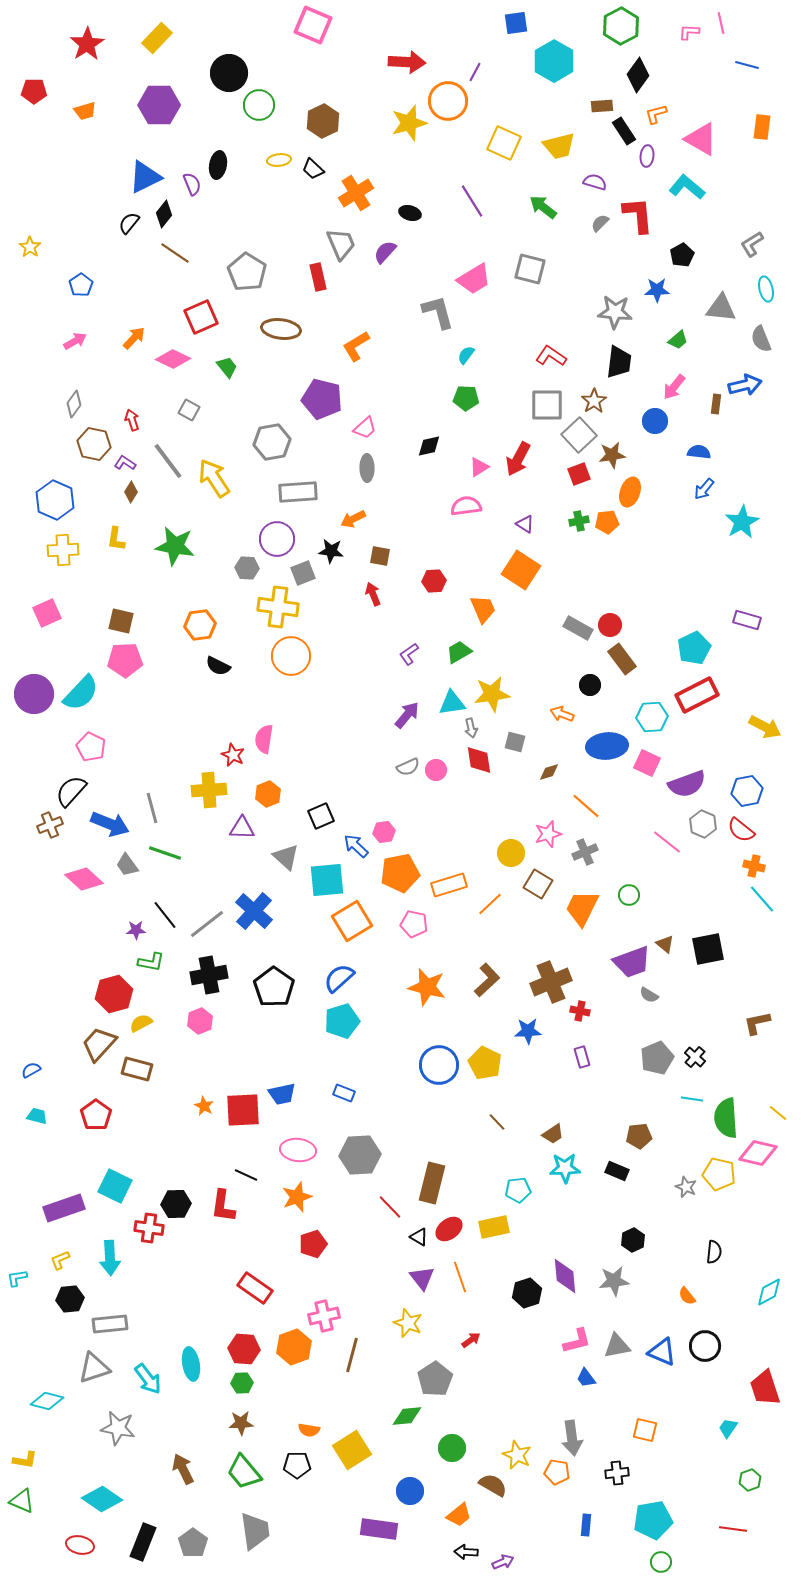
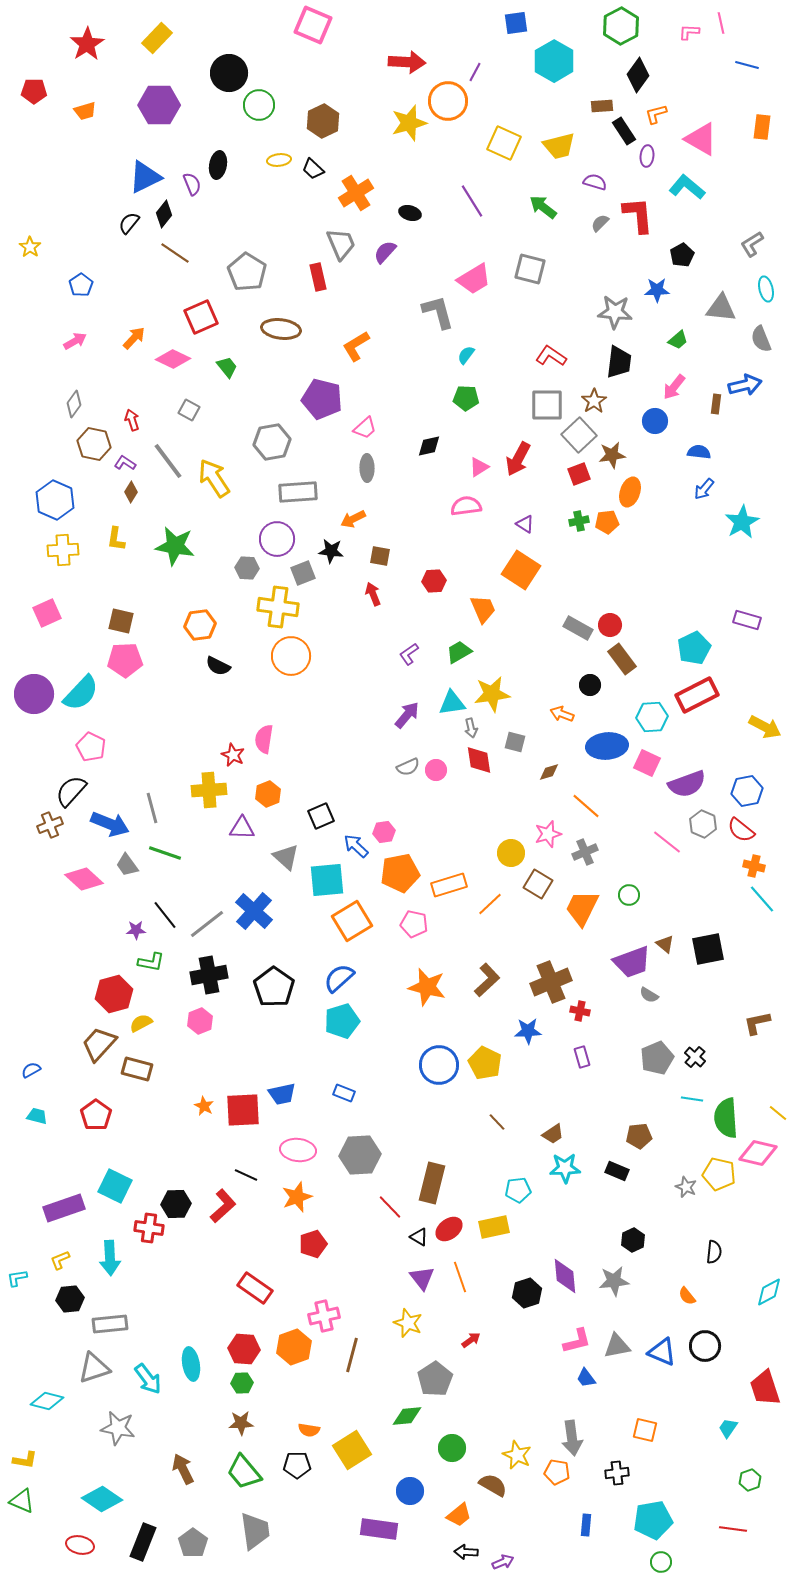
red L-shape at (223, 1206): rotated 140 degrees counterclockwise
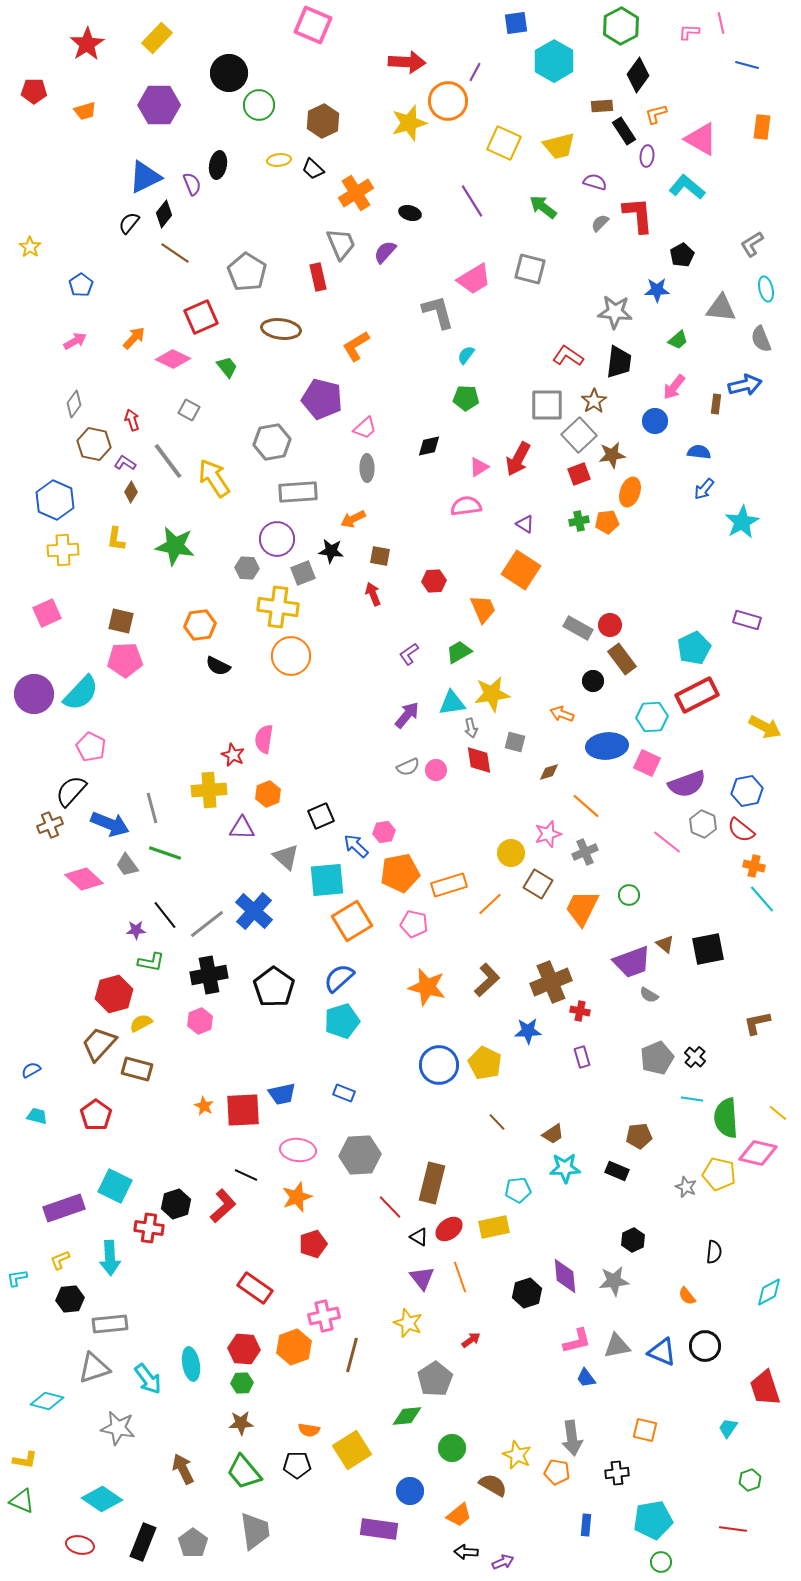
red L-shape at (551, 356): moved 17 px right
black circle at (590, 685): moved 3 px right, 4 px up
black hexagon at (176, 1204): rotated 16 degrees counterclockwise
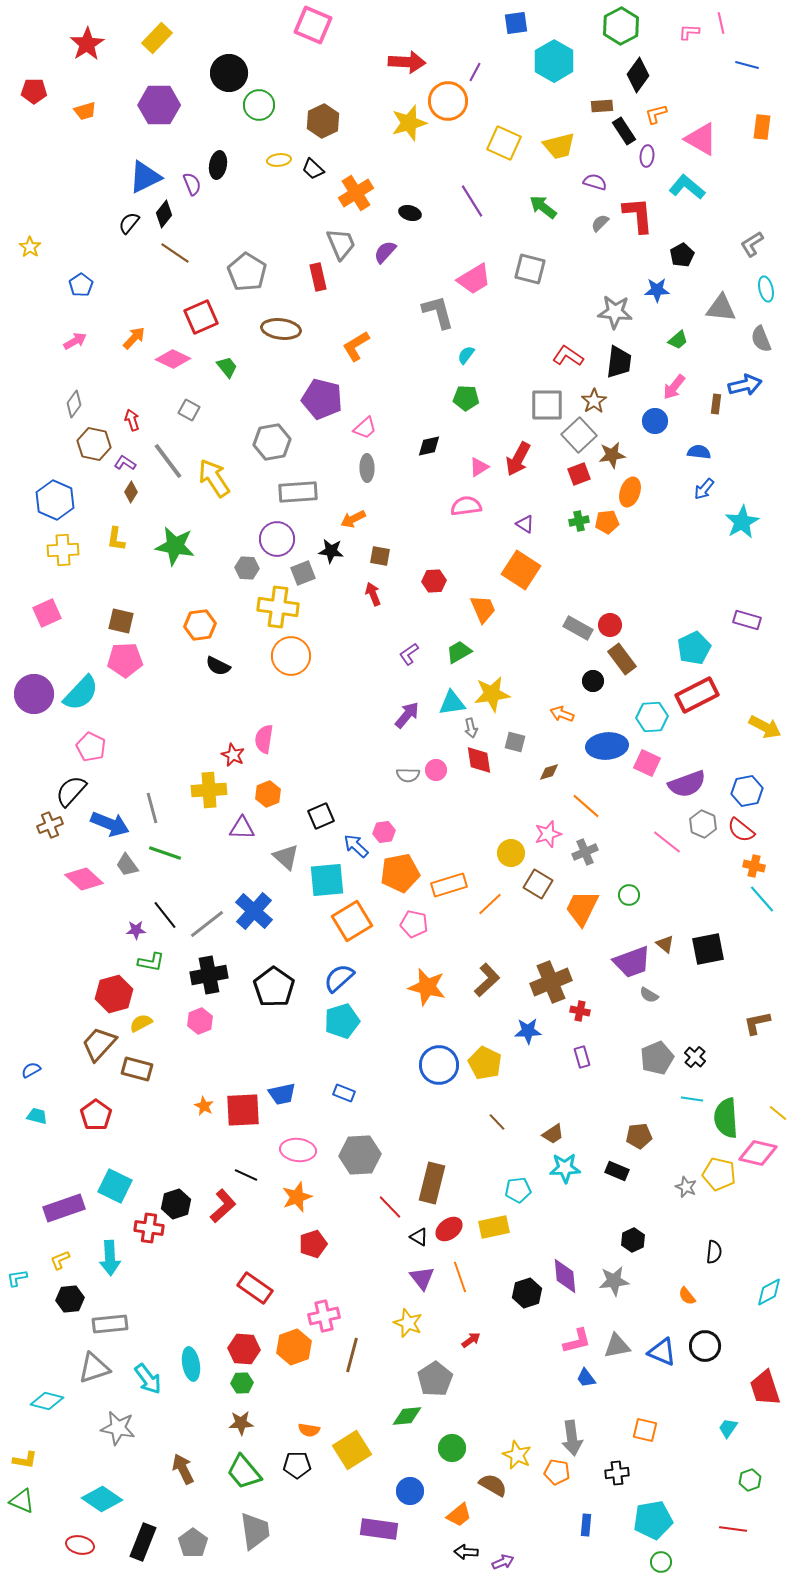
gray semicircle at (408, 767): moved 8 px down; rotated 25 degrees clockwise
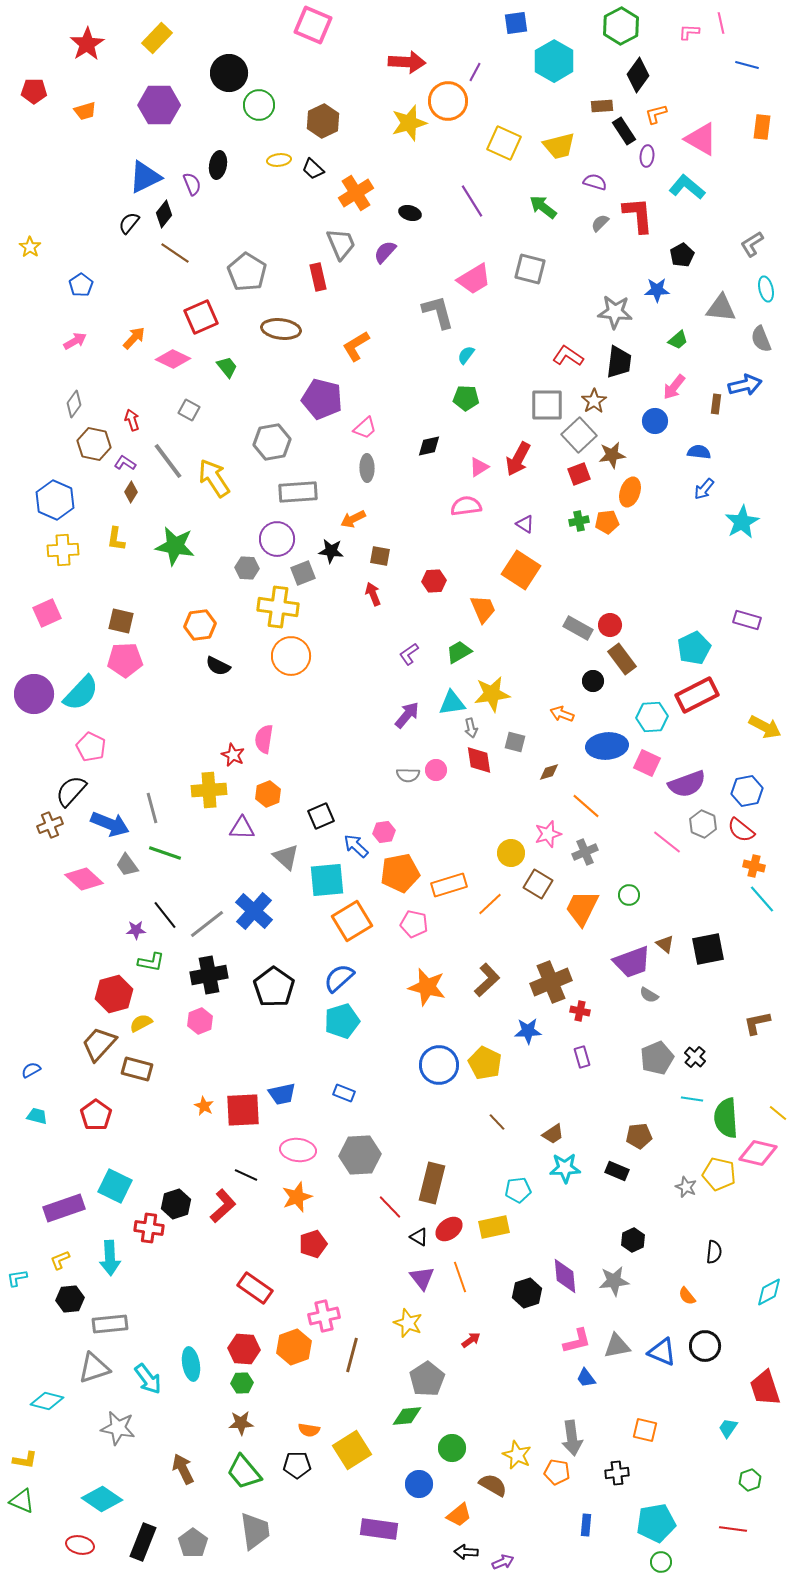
gray pentagon at (435, 1379): moved 8 px left
blue circle at (410, 1491): moved 9 px right, 7 px up
cyan pentagon at (653, 1520): moved 3 px right, 3 px down
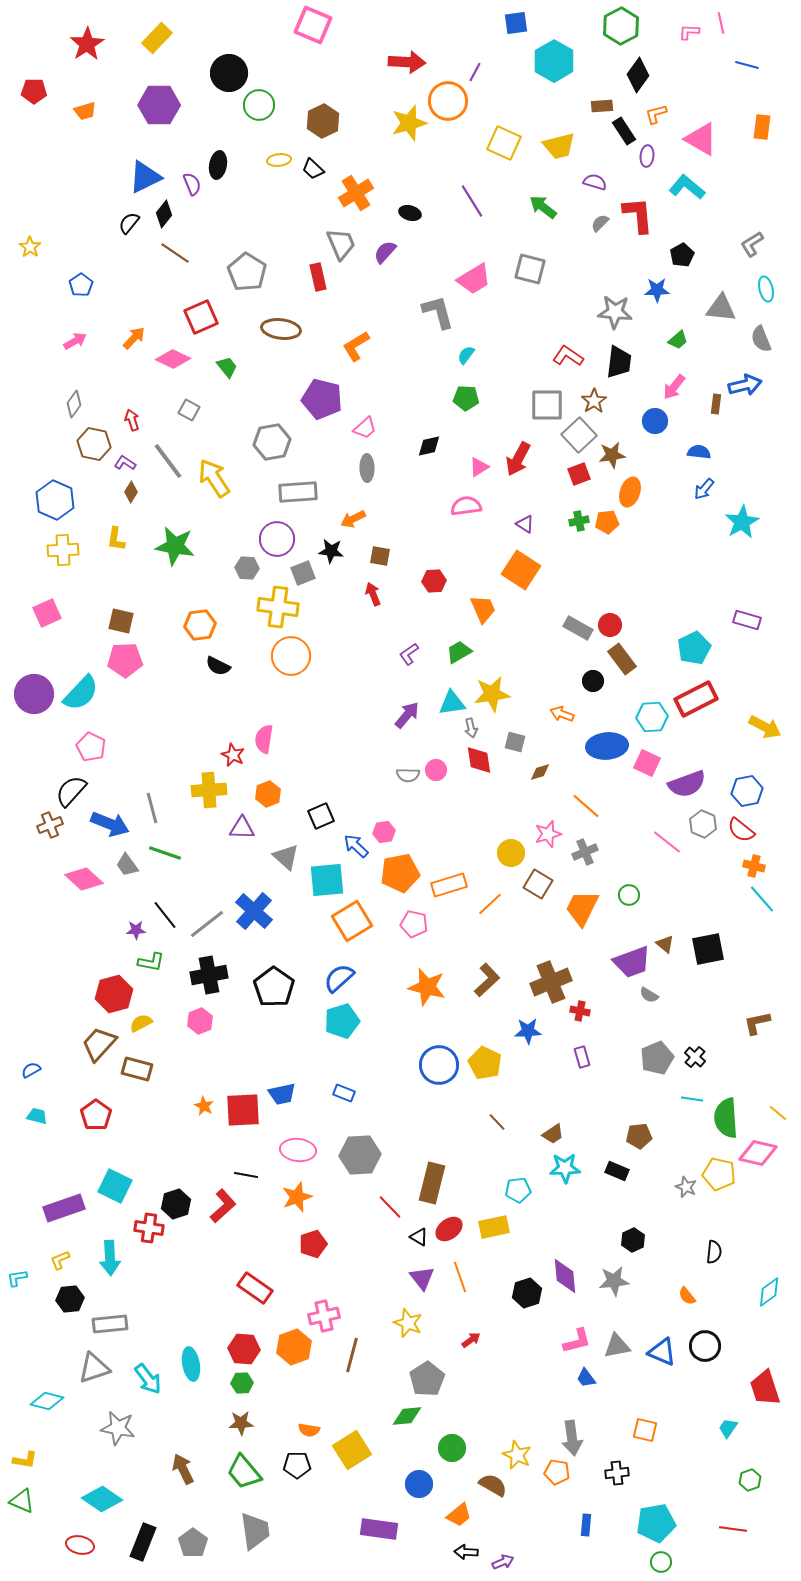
red rectangle at (697, 695): moved 1 px left, 4 px down
brown diamond at (549, 772): moved 9 px left
black line at (246, 1175): rotated 15 degrees counterclockwise
cyan diamond at (769, 1292): rotated 8 degrees counterclockwise
